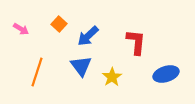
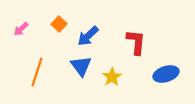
pink arrow: rotated 105 degrees clockwise
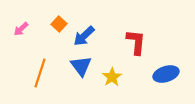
blue arrow: moved 4 px left
orange line: moved 3 px right, 1 px down
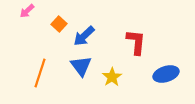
pink arrow: moved 6 px right, 18 px up
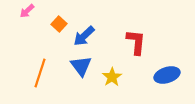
blue ellipse: moved 1 px right, 1 px down
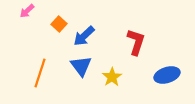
red L-shape: rotated 12 degrees clockwise
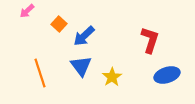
red L-shape: moved 14 px right, 2 px up
orange line: rotated 36 degrees counterclockwise
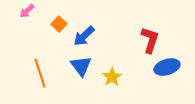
blue ellipse: moved 8 px up
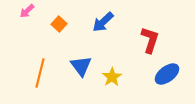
blue arrow: moved 19 px right, 14 px up
blue ellipse: moved 7 px down; rotated 20 degrees counterclockwise
orange line: rotated 32 degrees clockwise
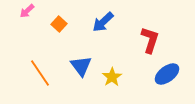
orange line: rotated 48 degrees counterclockwise
